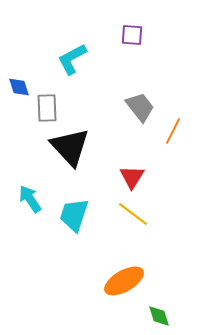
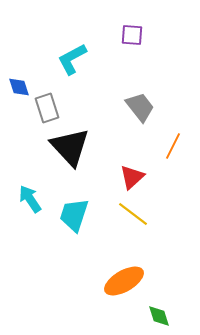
gray rectangle: rotated 16 degrees counterclockwise
orange line: moved 15 px down
red triangle: rotated 16 degrees clockwise
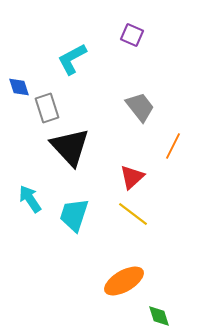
purple square: rotated 20 degrees clockwise
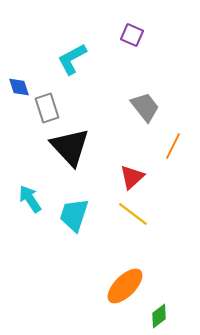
gray trapezoid: moved 5 px right
orange ellipse: moved 1 px right, 5 px down; rotated 15 degrees counterclockwise
green diamond: rotated 70 degrees clockwise
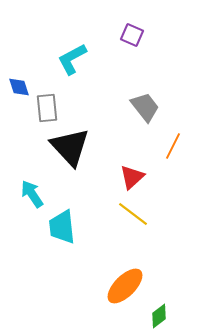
gray rectangle: rotated 12 degrees clockwise
cyan arrow: moved 2 px right, 5 px up
cyan trapezoid: moved 12 px left, 12 px down; rotated 24 degrees counterclockwise
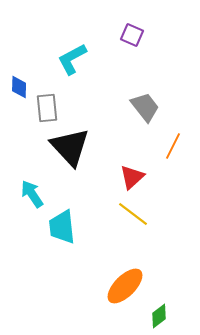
blue diamond: rotated 20 degrees clockwise
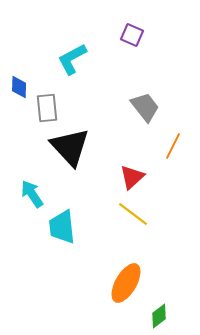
orange ellipse: moved 1 px right, 3 px up; rotated 15 degrees counterclockwise
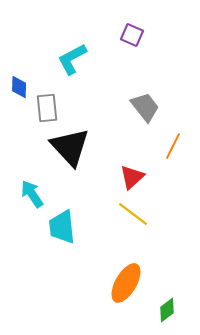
green diamond: moved 8 px right, 6 px up
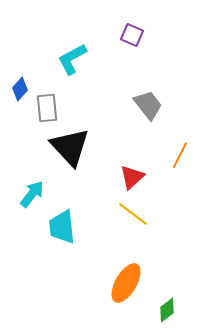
blue diamond: moved 1 px right, 2 px down; rotated 40 degrees clockwise
gray trapezoid: moved 3 px right, 2 px up
orange line: moved 7 px right, 9 px down
cyan arrow: rotated 72 degrees clockwise
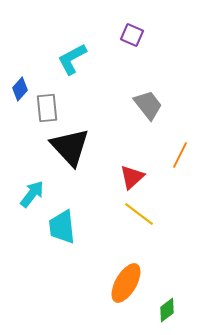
yellow line: moved 6 px right
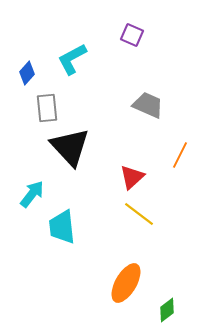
blue diamond: moved 7 px right, 16 px up
gray trapezoid: rotated 28 degrees counterclockwise
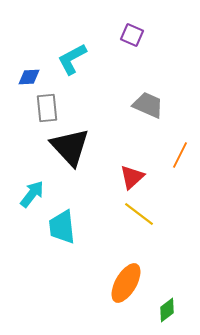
blue diamond: moved 2 px right, 4 px down; rotated 45 degrees clockwise
